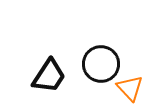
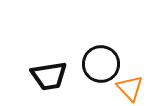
black trapezoid: rotated 48 degrees clockwise
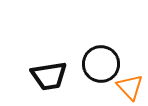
orange triangle: moved 1 px up
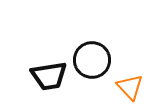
black circle: moved 9 px left, 4 px up
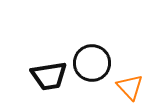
black circle: moved 3 px down
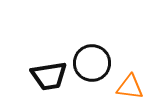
orange triangle: rotated 40 degrees counterclockwise
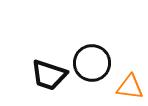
black trapezoid: moved 1 px up; rotated 27 degrees clockwise
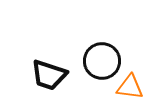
black circle: moved 10 px right, 2 px up
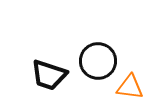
black circle: moved 4 px left
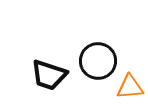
orange triangle: rotated 12 degrees counterclockwise
